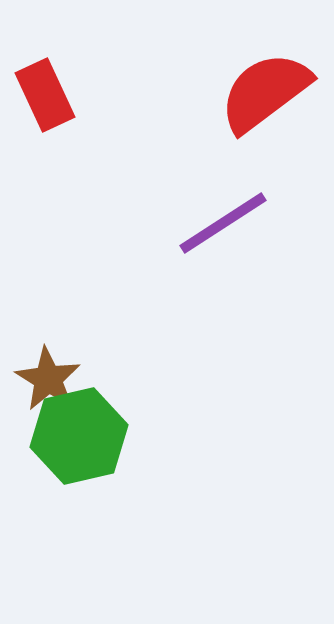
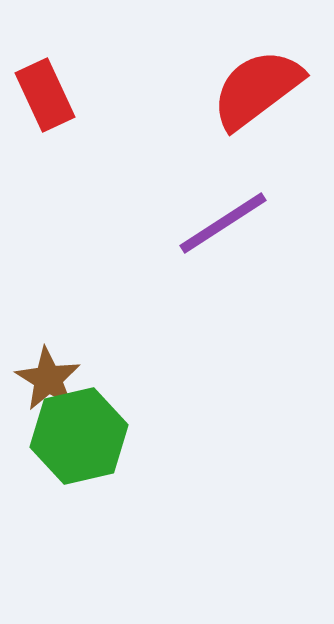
red semicircle: moved 8 px left, 3 px up
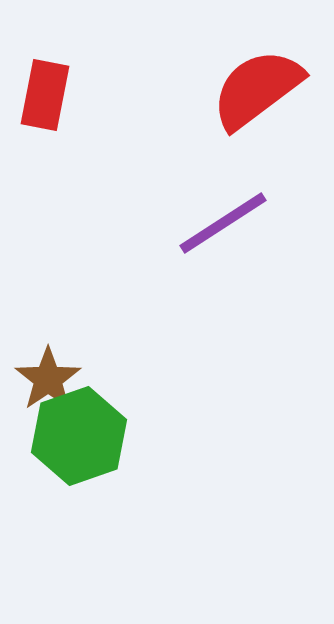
red rectangle: rotated 36 degrees clockwise
brown star: rotated 6 degrees clockwise
green hexagon: rotated 6 degrees counterclockwise
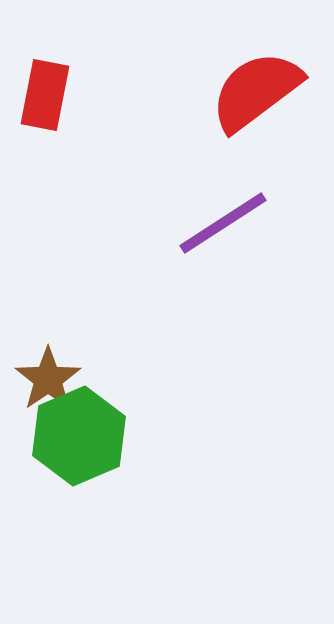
red semicircle: moved 1 px left, 2 px down
green hexagon: rotated 4 degrees counterclockwise
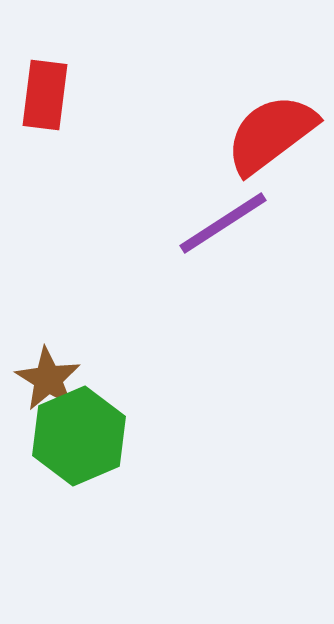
red semicircle: moved 15 px right, 43 px down
red rectangle: rotated 4 degrees counterclockwise
brown star: rotated 6 degrees counterclockwise
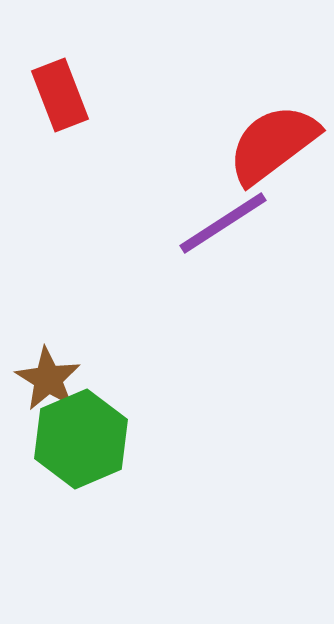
red rectangle: moved 15 px right; rotated 28 degrees counterclockwise
red semicircle: moved 2 px right, 10 px down
green hexagon: moved 2 px right, 3 px down
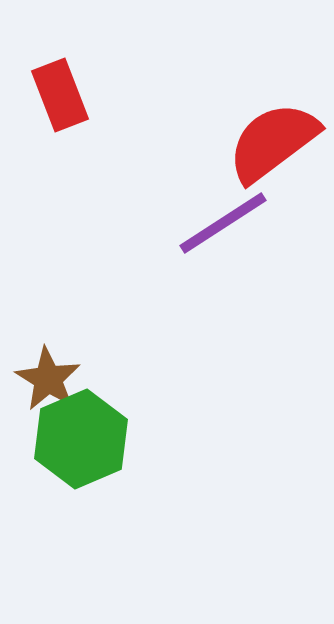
red semicircle: moved 2 px up
